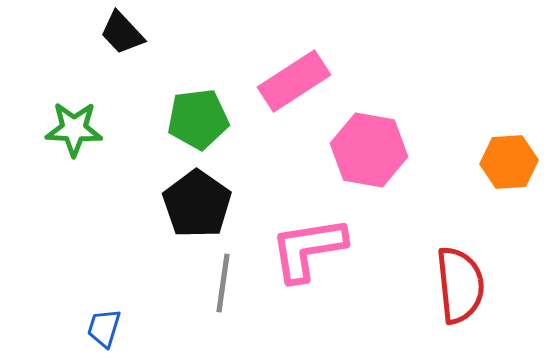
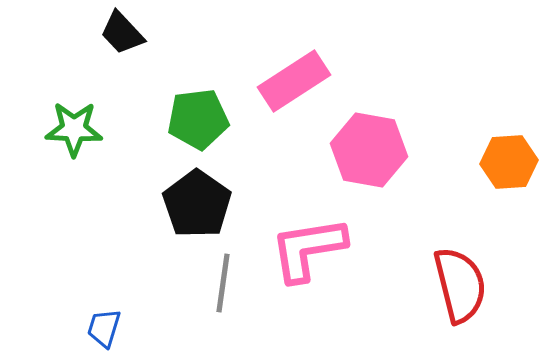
red semicircle: rotated 8 degrees counterclockwise
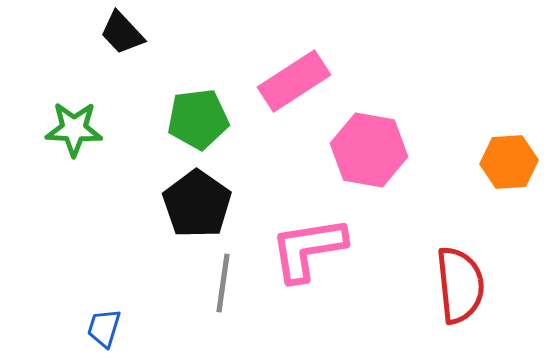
red semicircle: rotated 8 degrees clockwise
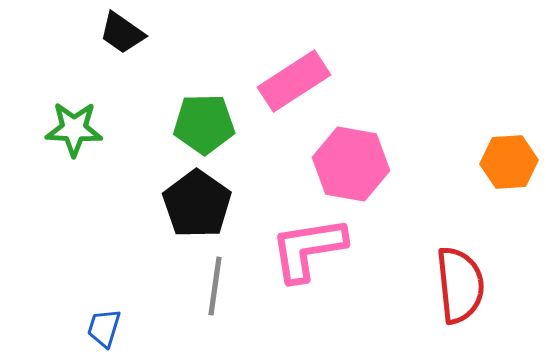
black trapezoid: rotated 12 degrees counterclockwise
green pentagon: moved 6 px right, 5 px down; rotated 6 degrees clockwise
pink hexagon: moved 18 px left, 14 px down
gray line: moved 8 px left, 3 px down
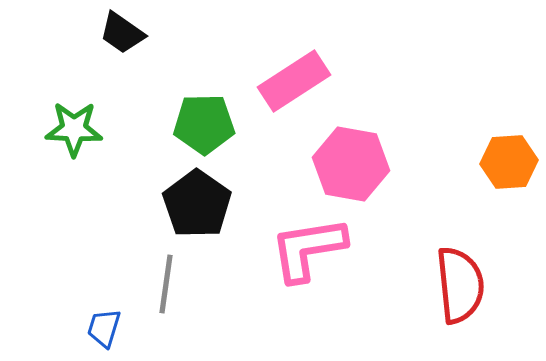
gray line: moved 49 px left, 2 px up
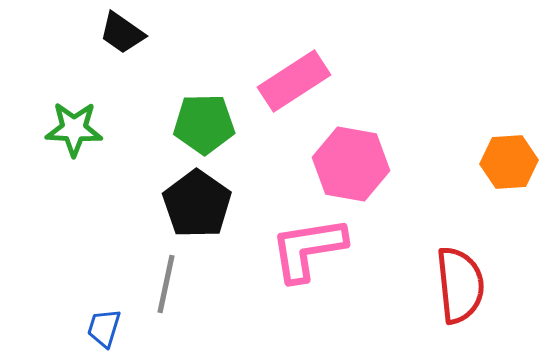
gray line: rotated 4 degrees clockwise
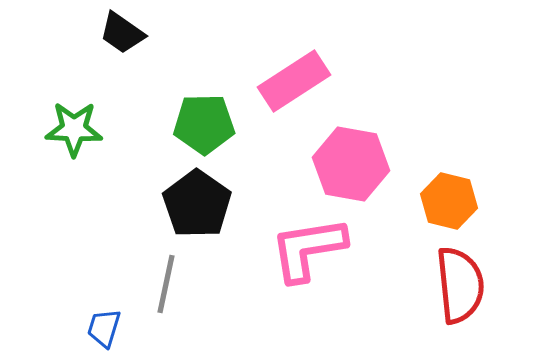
orange hexagon: moved 60 px left, 39 px down; rotated 18 degrees clockwise
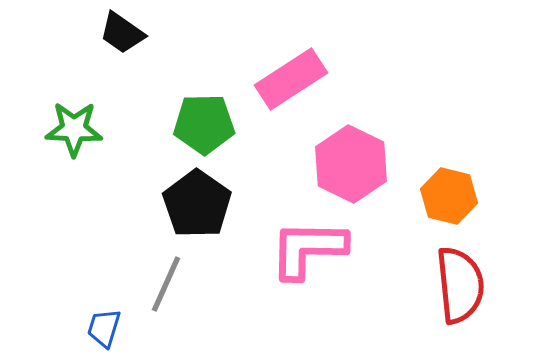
pink rectangle: moved 3 px left, 2 px up
pink hexagon: rotated 16 degrees clockwise
orange hexagon: moved 5 px up
pink L-shape: rotated 10 degrees clockwise
gray line: rotated 12 degrees clockwise
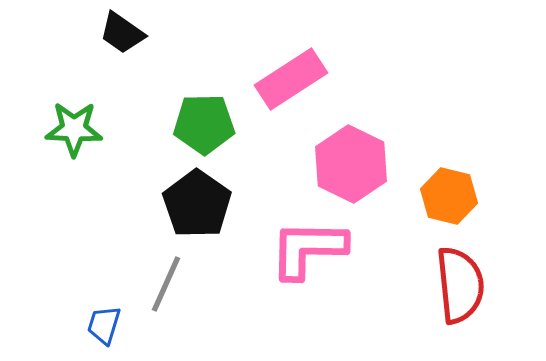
blue trapezoid: moved 3 px up
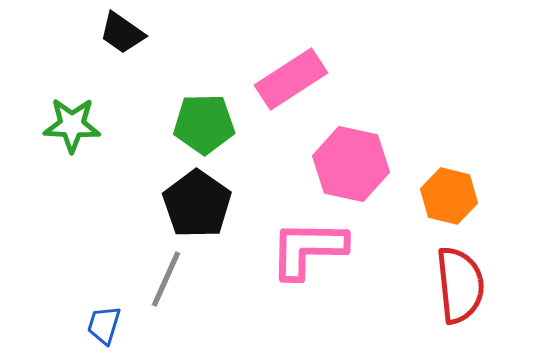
green star: moved 2 px left, 4 px up
pink hexagon: rotated 14 degrees counterclockwise
gray line: moved 5 px up
